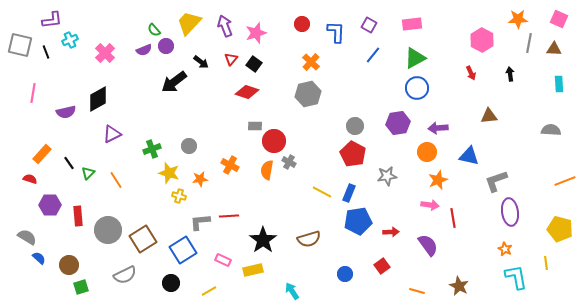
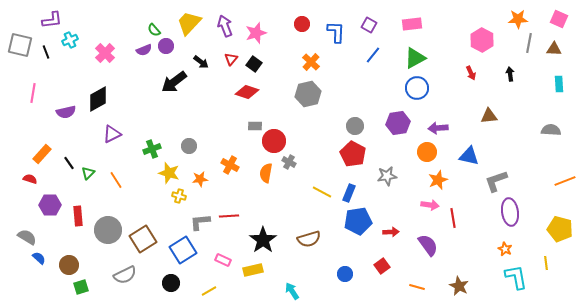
orange semicircle at (267, 170): moved 1 px left, 3 px down
orange line at (417, 291): moved 4 px up
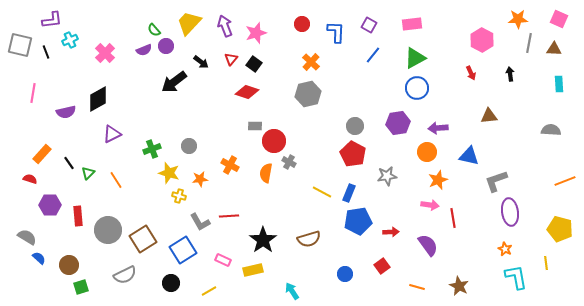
gray L-shape at (200, 222): rotated 115 degrees counterclockwise
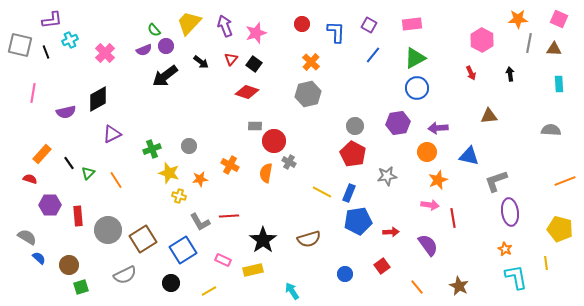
black arrow at (174, 82): moved 9 px left, 6 px up
orange line at (417, 287): rotated 35 degrees clockwise
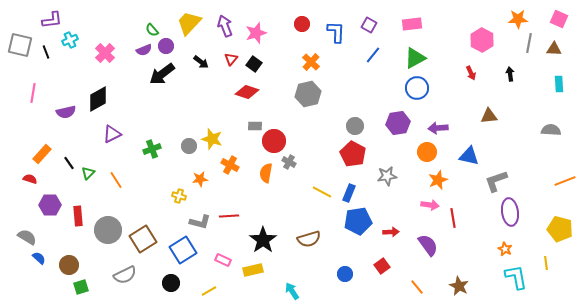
green semicircle at (154, 30): moved 2 px left
black arrow at (165, 76): moved 3 px left, 2 px up
yellow star at (169, 173): moved 43 px right, 34 px up
gray L-shape at (200, 222): rotated 45 degrees counterclockwise
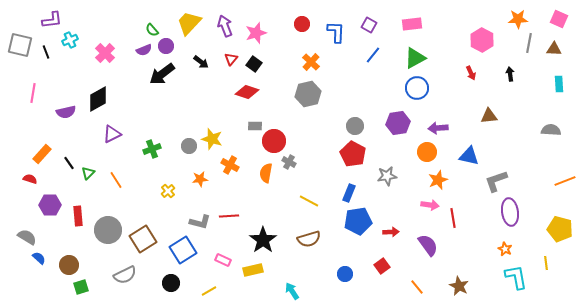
yellow line at (322, 192): moved 13 px left, 9 px down
yellow cross at (179, 196): moved 11 px left, 5 px up; rotated 32 degrees clockwise
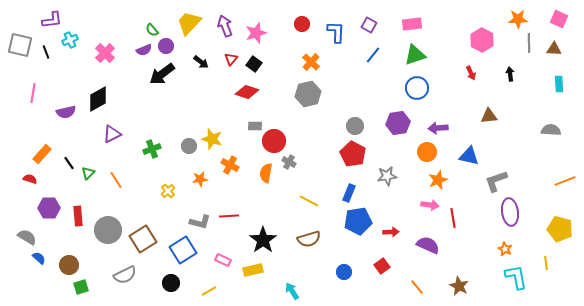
gray line at (529, 43): rotated 12 degrees counterclockwise
green triangle at (415, 58): moved 3 px up; rotated 10 degrees clockwise
purple hexagon at (50, 205): moved 1 px left, 3 px down
purple semicircle at (428, 245): rotated 30 degrees counterclockwise
blue circle at (345, 274): moved 1 px left, 2 px up
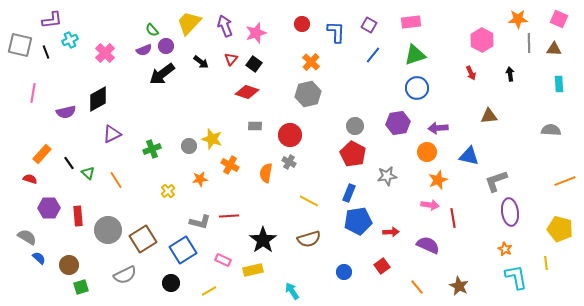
pink rectangle at (412, 24): moved 1 px left, 2 px up
red circle at (274, 141): moved 16 px right, 6 px up
green triangle at (88, 173): rotated 32 degrees counterclockwise
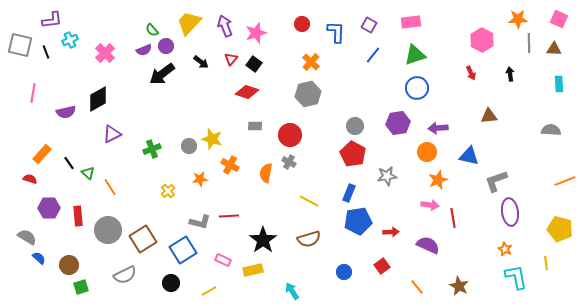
orange line at (116, 180): moved 6 px left, 7 px down
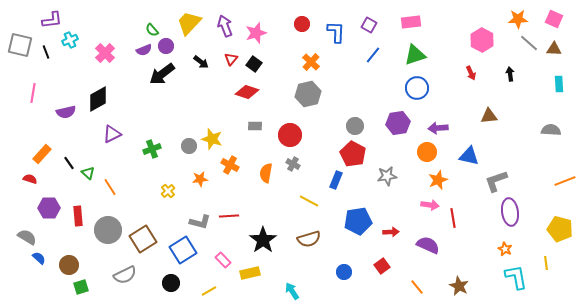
pink square at (559, 19): moved 5 px left
gray line at (529, 43): rotated 48 degrees counterclockwise
gray cross at (289, 162): moved 4 px right, 2 px down
blue rectangle at (349, 193): moved 13 px left, 13 px up
pink rectangle at (223, 260): rotated 21 degrees clockwise
yellow rectangle at (253, 270): moved 3 px left, 3 px down
